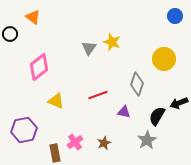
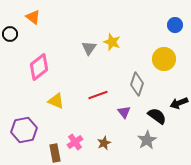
blue circle: moved 9 px down
purple triangle: rotated 40 degrees clockwise
black semicircle: rotated 96 degrees clockwise
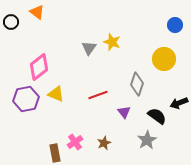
orange triangle: moved 4 px right, 5 px up
black circle: moved 1 px right, 12 px up
yellow triangle: moved 7 px up
purple hexagon: moved 2 px right, 31 px up
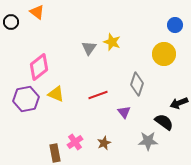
yellow circle: moved 5 px up
black semicircle: moved 7 px right, 6 px down
gray star: moved 1 px right, 1 px down; rotated 30 degrees clockwise
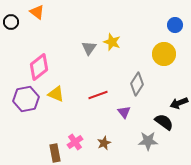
gray diamond: rotated 15 degrees clockwise
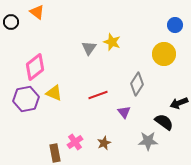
pink diamond: moved 4 px left
yellow triangle: moved 2 px left, 1 px up
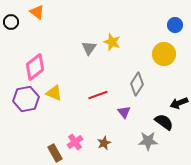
brown rectangle: rotated 18 degrees counterclockwise
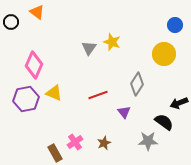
pink diamond: moved 1 px left, 2 px up; rotated 28 degrees counterclockwise
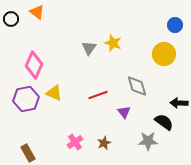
black circle: moved 3 px up
yellow star: moved 1 px right, 1 px down
gray diamond: moved 2 px down; rotated 50 degrees counterclockwise
black arrow: rotated 24 degrees clockwise
brown rectangle: moved 27 px left
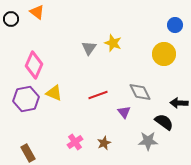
gray diamond: moved 3 px right, 6 px down; rotated 10 degrees counterclockwise
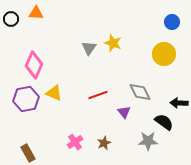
orange triangle: moved 1 px left, 1 px down; rotated 35 degrees counterclockwise
blue circle: moved 3 px left, 3 px up
